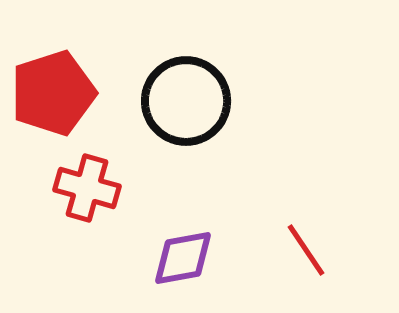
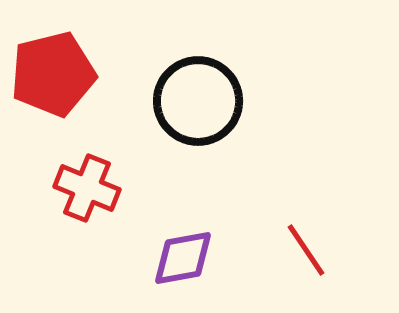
red pentagon: moved 19 px up; rotated 4 degrees clockwise
black circle: moved 12 px right
red cross: rotated 6 degrees clockwise
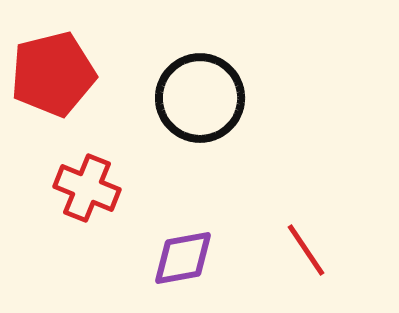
black circle: moved 2 px right, 3 px up
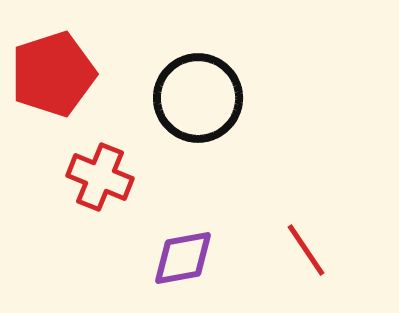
red pentagon: rotated 4 degrees counterclockwise
black circle: moved 2 px left
red cross: moved 13 px right, 11 px up
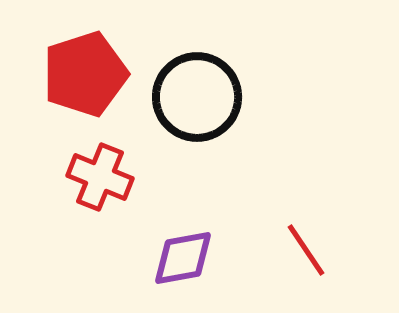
red pentagon: moved 32 px right
black circle: moved 1 px left, 1 px up
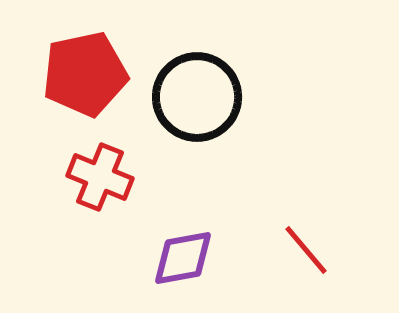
red pentagon: rotated 6 degrees clockwise
red line: rotated 6 degrees counterclockwise
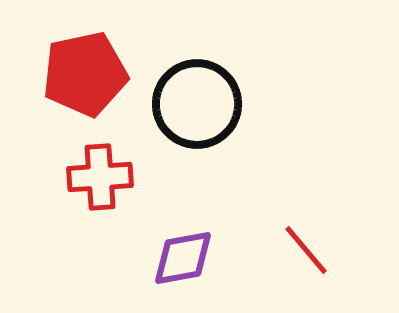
black circle: moved 7 px down
red cross: rotated 26 degrees counterclockwise
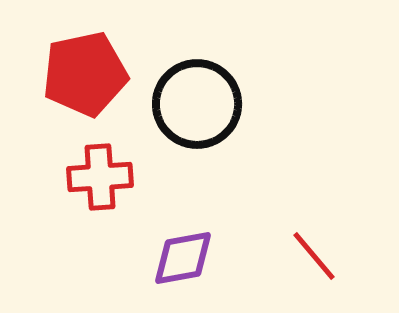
red line: moved 8 px right, 6 px down
